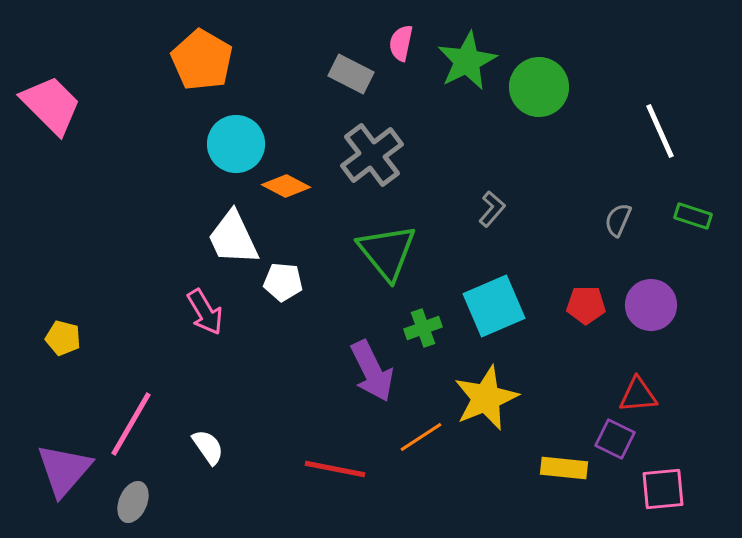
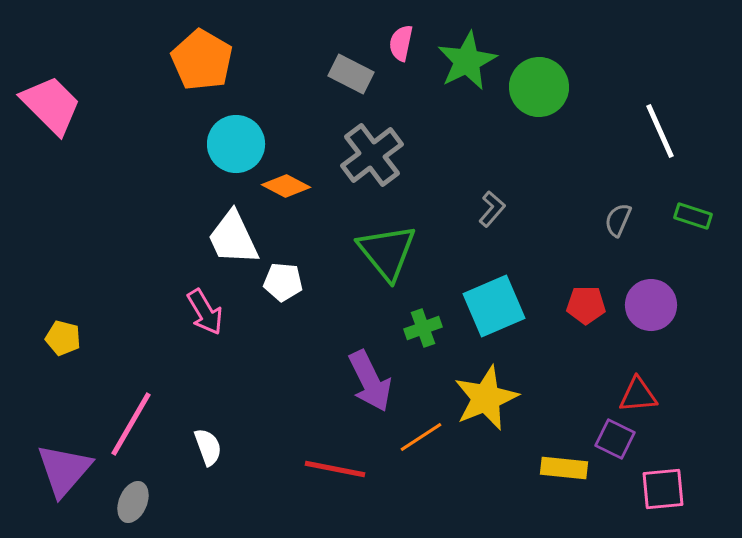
purple arrow: moved 2 px left, 10 px down
white semicircle: rotated 15 degrees clockwise
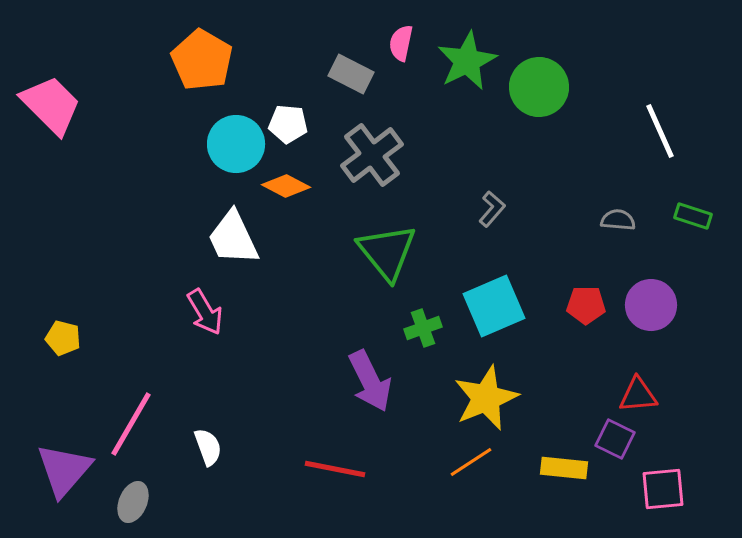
gray semicircle: rotated 72 degrees clockwise
white pentagon: moved 5 px right, 158 px up
orange line: moved 50 px right, 25 px down
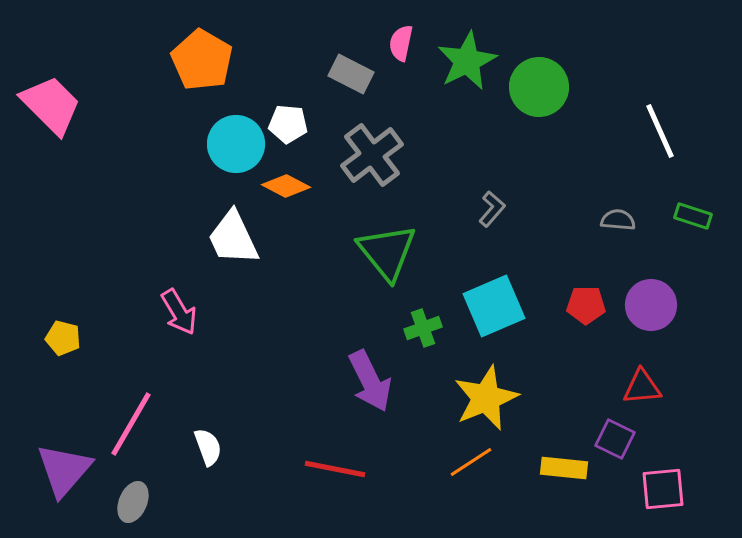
pink arrow: moved 26 px left
red triangle: moved 4 px right, 8 px up
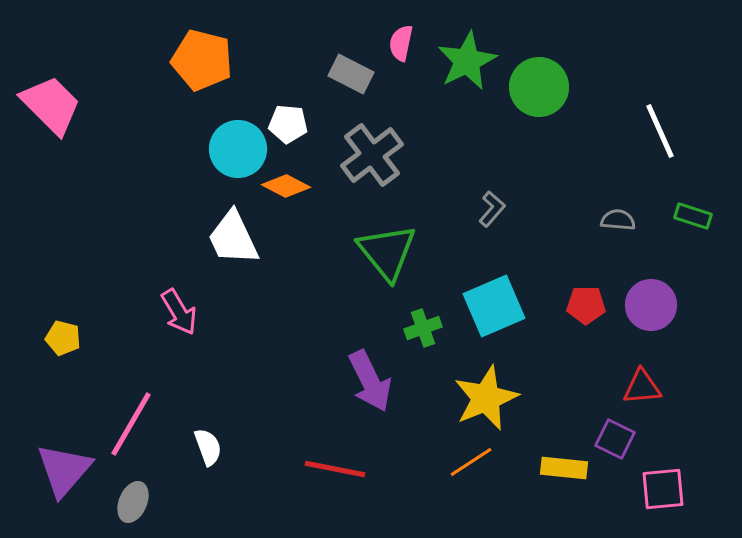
orange pentagon: rotated 16 degrees counterclockwise
cyan circle: moved 2 px right, 5 px down
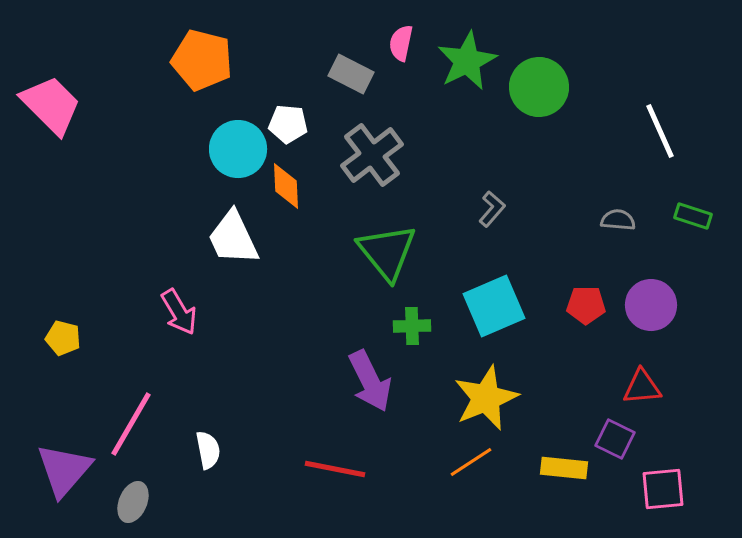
orange diamond: rotated 60 degrees clockwise
green cross: moved 11 px left, 2 px up; rotated 18 degrees clockwise
white semicircle: moved 3 px down; rotated 9 degrees clockwise
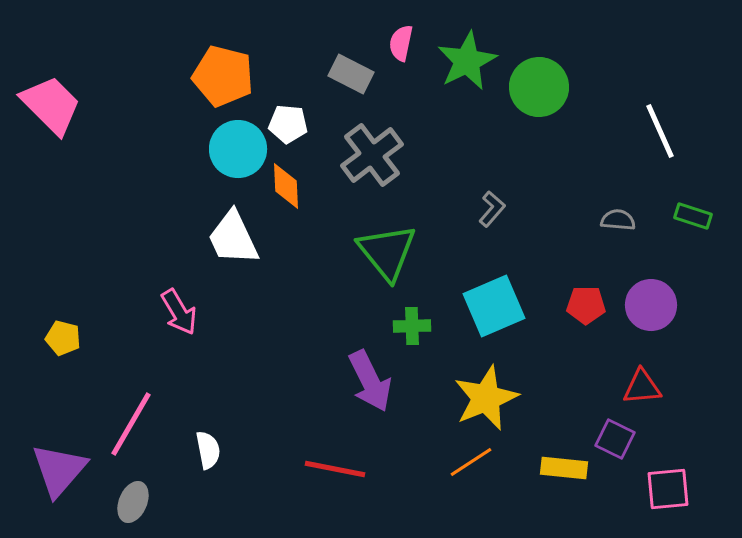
orange pentagon: moved 21 px right, 16 px down
purple triangle: moved 5 px left
pink square: moved 5 px right
